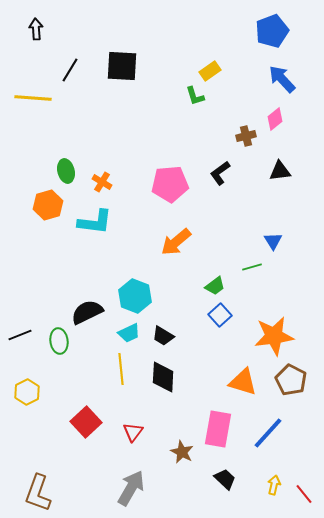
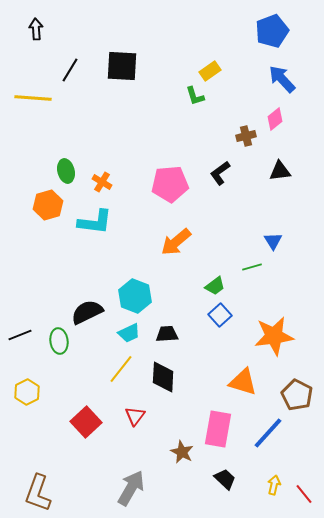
black trapezoid at (163, 336): moved 4 px right, 2 px up; rotated 145 degrees clockwise
yellow line at (121, 369): rotated 44 degrees clockwise
brown pentagon at (291, 380): moved 6 px right, 15 px down
red triangle at (133, 432): moved 2 px right, 16 px up
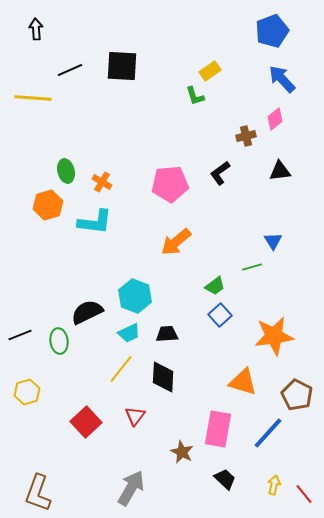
black line at (70, 70): rotated 35 degrees clockwise
yellow hexagon at (27, 392): rotated 10 degrees clockwise
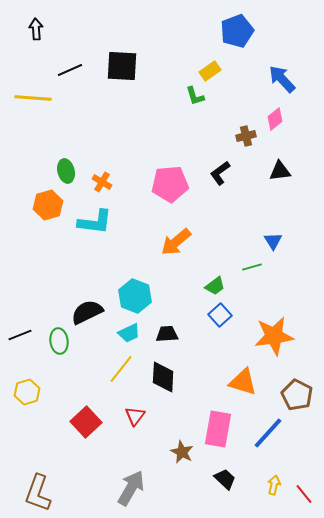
blue pentagon at (272, 31): moved 35 px left
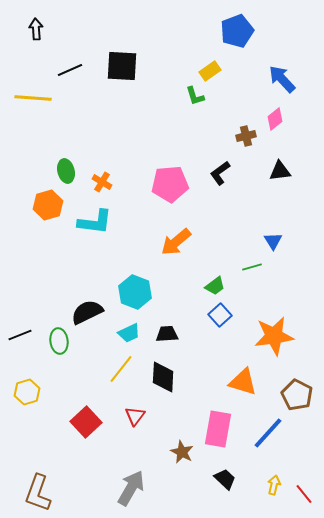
cyan hexagon at (135, 296): moved 4 px up
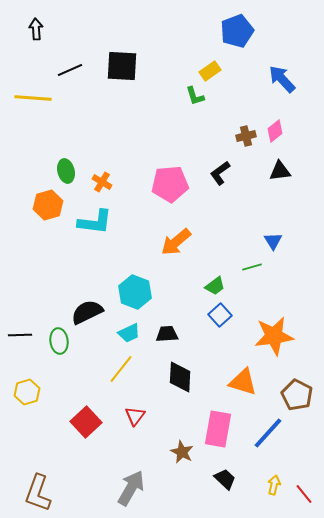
pink diamond at (275, 119): moved 12 px down
black line at (20, 335): rotated 20 degrees clockwise
black diamond at (163, 377): moved 17 px right
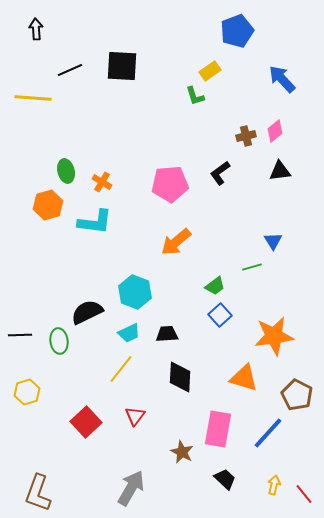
orange triangle at (243, 382): moved 1 px right, 4 px up
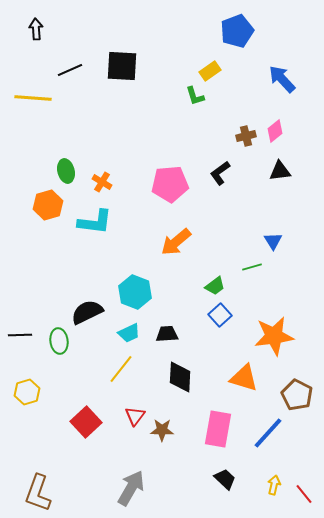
brown star at (182, 452): moved 20 px left, 22 px up; rotated 25 degrees counterclockwise
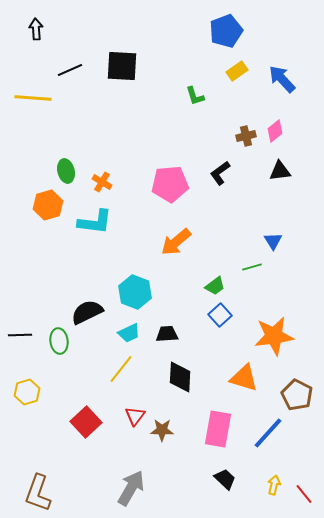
blue pentagon at (237, 31): moved 11 px left
yellow rectangle at (210, 71): moved 27 px right
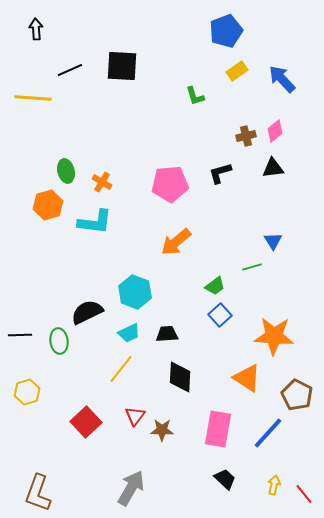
black triangle at (280, 171): moved 7 px left, 3 px up
black L-shape at (220, 173): rotated 20 degrees clockwise
orange star at (274, 336): rotated 12 degrees clockwise
orange triangle at (244, 378): moved 3 px right; rotated 16 degrees clockwise
